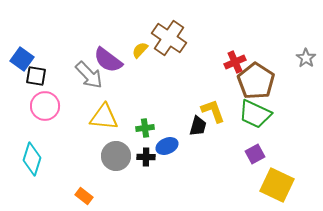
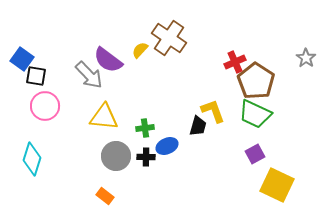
orange rectangle: moved 21 px right
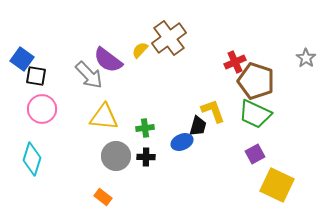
brown cross: rotated 20 degrees clockwise
brown pentagon: rotated 15 degrees counterclockwise
pink circle: moved 3 px left, 3 px down
blue ellipse: moved 15 px right, 4 px up
orange rectangle: moved 2 px left, 1 px down
